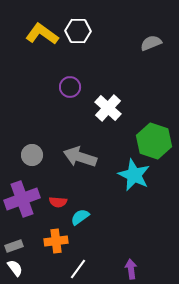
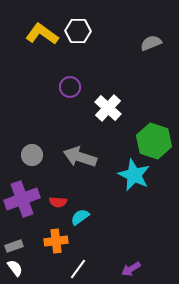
purple arrow: rotated 114 degrees counterclockwise
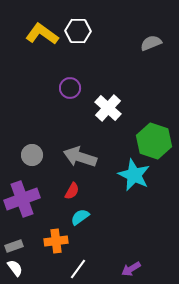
purple circle: moved 1 px down
red semicircle: moved 14 px right, 11 px up; rotated 66 degrees counterclockwise
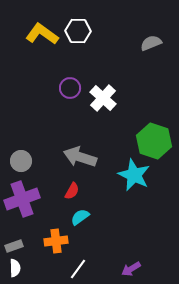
white cross: moved 5 px left, 10 px up
gray circle: moved 11 px left, 6 px down
white semicircle: rotated 36 degrees clockwise
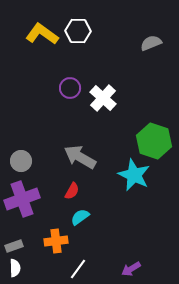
gray arrow: rotated 12 degrees clockwise
